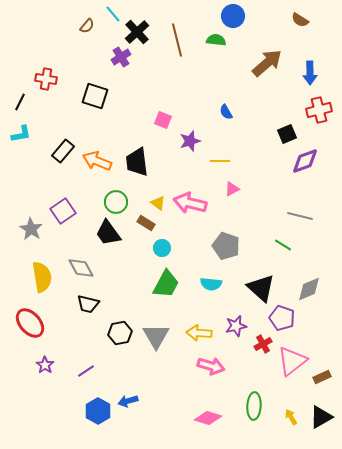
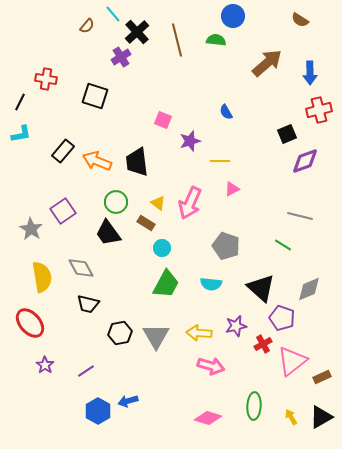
pink arrow at (190, 203): rotated 80 degrees counterclockwise
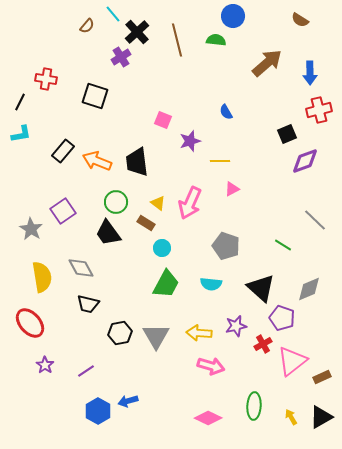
gray line at (300, 216): moved 15 px right, 4 px down; rotated 30 degrees clockwise
pink diamond at (208, 418): rotated 8 degrees clockwise
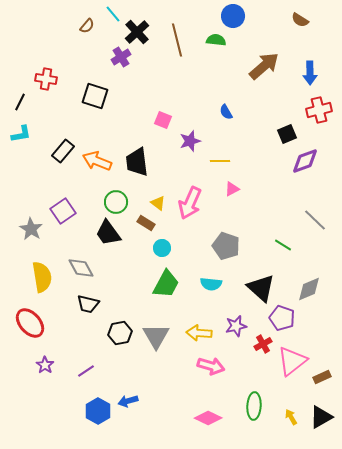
brown arrow at (267, 63): moved 3 px left, 3 px down
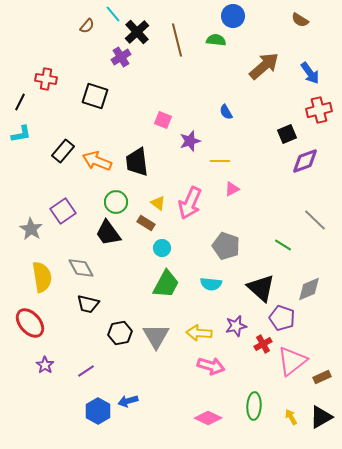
blue arrow at (310, 73): rotated 35 degrees counterclockwise
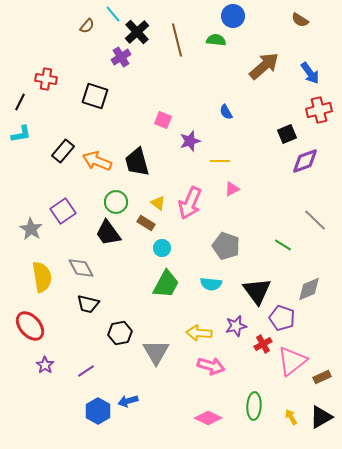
black trapezoid at (137, 162): rotated 8 degrees counterclockwise
black triangle at (261, 288): moved 4 px left, 3 px down; rotated 12 degrees clockwise
red ellipse at (30, 323): moved 3 px down
gray triangle at (156, 336): moved 16 px down
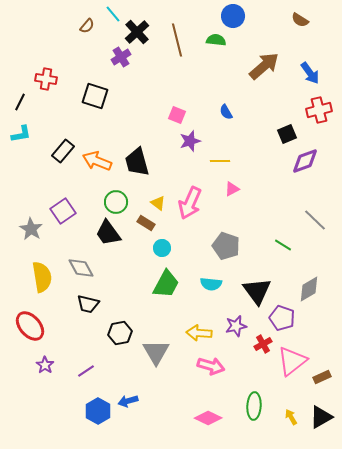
pink square at (163, 120): moved 14 px right, 5 px up
gray diamond at (309, 289): rotated 8 degrees counterclockwise
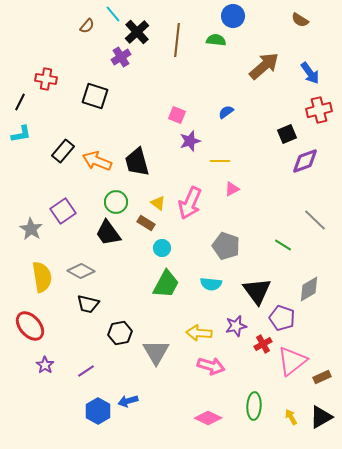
brown line at (177, 40): rotated 20 degrees clockwise
blue semicircle at (226, 112): rotated 84 degrees clockwise
gray diamond at (81, 268): moved 3 px down; rotated 32 degrees counterclockwise
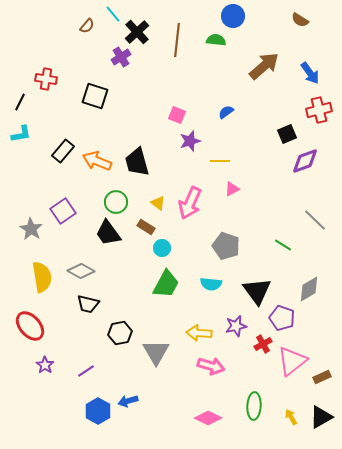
brown rectangle at (146, 223): moved 4 px down
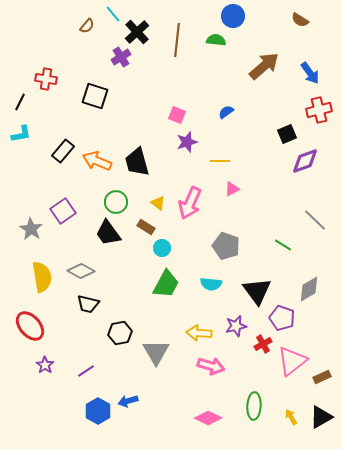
purple star at (190, 141): moved 3 px left, 1 px down
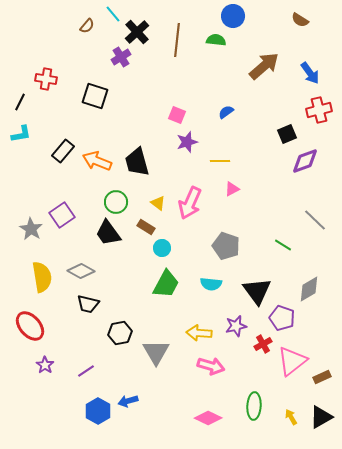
purple square at (63, 211): moved 1 px left, 4 px down
